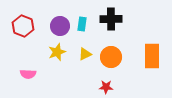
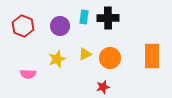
black cross: moved 3 px left, 1 px up
cyan rectangle: moved 2 px right, 7 px up
yellow star: moved 7 px down
orange circle: moved 1 px left, 1 px down
red star: moved 3 px left; rotated 16 degrees counterclockwise
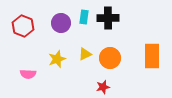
purple circle: moved 1 px right, 3 px up
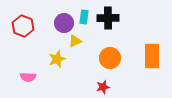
purple circle: moved 3 px right
yellow triangle: moved 10 px left, 13 px up
pink semicircle: moved 3 px down
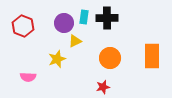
black cross: moved 1 px left
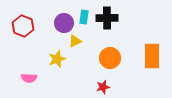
pink semicircle: moved 1 px right, 1 px down
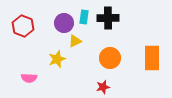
black cross: moved 1 px right
orange rectangle: moved 2 px down
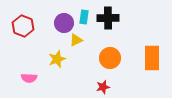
yellow triangle: moved 1 px right, 1 px up
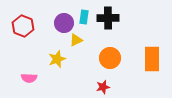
orange rectangle: moved 1 px down
